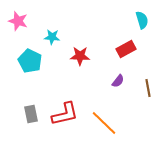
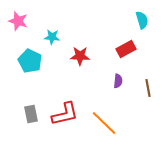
purple semicircle: rotated 32 degrees counterclockwise
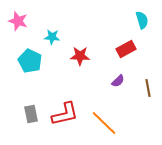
purple semicircle: rotated 40 degrees clockwise
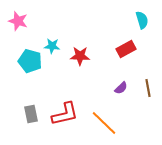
cyan star: moved 9 px down
cyan pentagon: rotated 10 degrees counterclockwise
purple semicircle: moved 3 px right, 7 px down
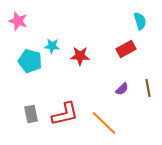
cyan semicircle: moved 2 px left, 1 px down
purple semicircle: moved 1 px right, 1 px down
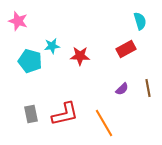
cyan star: rotated 14 degrees counterclockwise
orange line: rotated 16 degrees clockwise
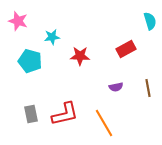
cyan semicircle: moved 10 px right
cyan star: moved 9 px up
purple semicircle: moved 6 px left, 2 px up; rotated 32 degrees clockwise
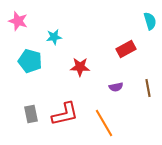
cyan star: moved 2 px right
red star: moved 11 px down
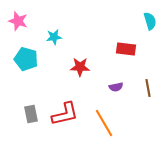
red rectangle: rotated 36 degrees clockwise
cyan pentagon: moved 4 px left, 2 px up
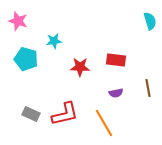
cyan star: moved 4 px down
red rectangle: moved 10 px left, 11 px down
purple semicircle: moved 6 px down
gray rectangle: rotated 54 degrees counterclockwise
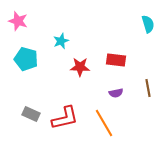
cyan semicircle: moved 2 px left, 3 px down
cyan star: moved 7 px right; rotated 14 degrees counterclockwise
red L-shape: moved 4 px down
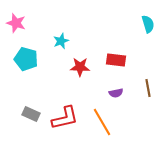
pink star: moved 2 px left, 2 px down
orange line: moved 2 px left, 1 px up
